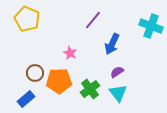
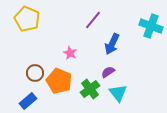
purple semicircle: moved 9 px left
orange pentagon: rotated 25 degrees clockwise
blue rectangle: moved 2 px right, 2 px down
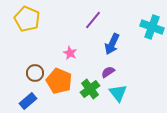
cyan cross: moved 1 px right, 1 px down
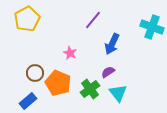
yellow pentagon: rotated 20 degrees clockwise
orange pentagon: moved 1 px left, 2 px down
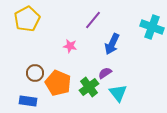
pink star: moved 7 px up; rotated 16 degrees counterclockwise
purple semicircle: moved 3 px left, 1 px down
green cross: moved 1 px left, 2 px up
blue rectangle: rotated 48 degrees clockwise
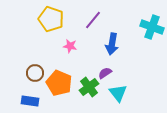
yellow pentagon: moved 24 px right; rotated 25 degrees counterclockwise
blue arrow: rotated 15 degrees counterclockwise
orange pentagon: moved 1 px right
blue rectangle: moved 2 px right
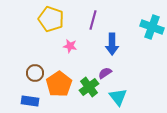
purple line: rotated 24 degrees counterclockwise
blue arrow: rotated 10 degrees counterclockwise
orange pentagon: moved 1 px down; rotated 15 degrees clockwise
cyan triangle: moved 4 px down
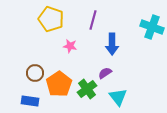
green cross: moved 2 px left, 2 px down
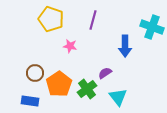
blue arrow: moved 13 px right, 2 px down
